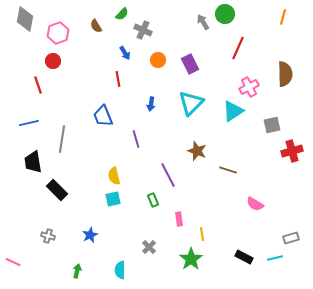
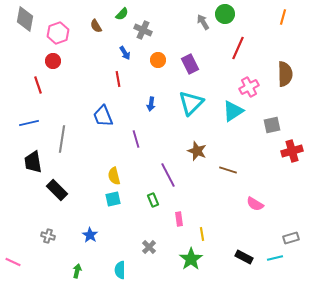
blue star at (90, 235): rotated 14 degrees counterclockwise
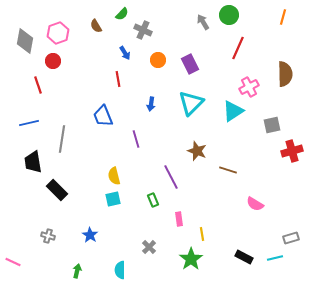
green circle at (225, 14): moved 4 px right, 1 px down
gray diamond at (25, 19): moved 22 px down
purple line at (168, 175): moved 3 px right, 2 px down
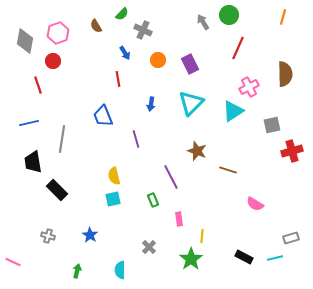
yellow line at (202, 234): moved 2 px down; rotated 16 degrees clockwise
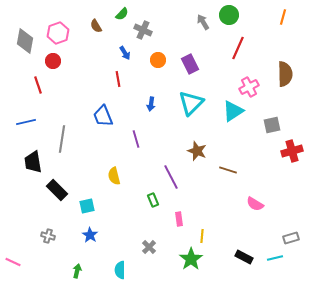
blue line at (29, 123): moved 3 px left, 1 px up
cyan square at (113, 199): moved 26 px left, 7 px down
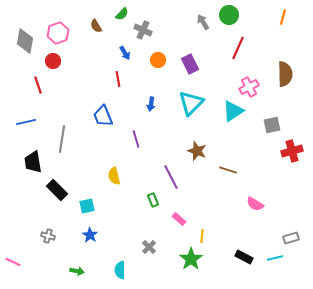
pink rectangle at (179, 219): rotated 40 degrees counterclockwise
green arrow at (77, 271): rotated 88 degrees clockwise
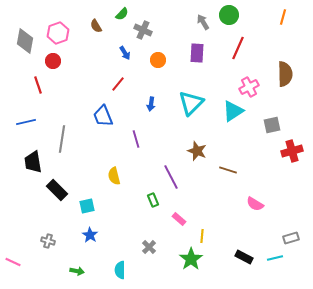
purple rectangle at (190, 64): moved 7 px right, 11 px up; rotated 30 degrees clockwise
red line at (118, 79): moved 5 px down; rotated 49 degrees clockwise
gray cross at (48, 236): moved 5 px down
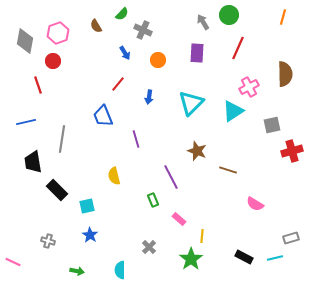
blue arrow at (151, 104): moved 2 px left, 7 px up
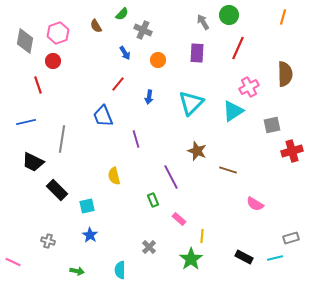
black trapezoid at (33, 162): rotated 55 degrees counterclockwise
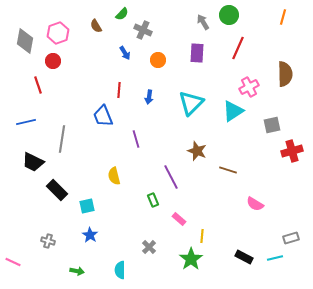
red line at (118, 84): moved 1 px right, 6 px down; rotated 35 degrees counterclockwise
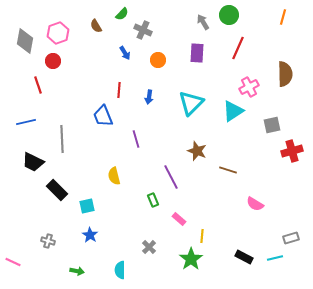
gray line at (62, 139): rotated 12 degrees counterclockwise
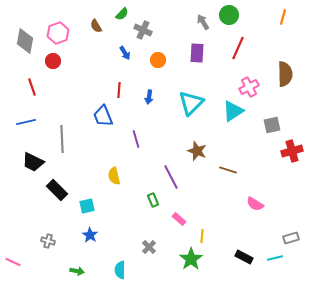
red line at (38, 85): moved 6 px left, 2 px down
